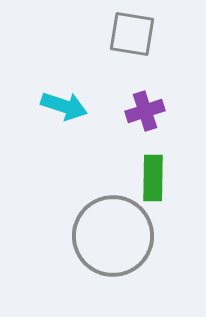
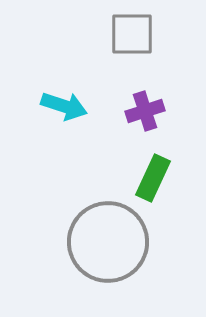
gray square: rotated 9 degrees counterclockwise
green rectangle: rotated 24 degrees clockwise
gray circle: moved 5 px left, 6 px down
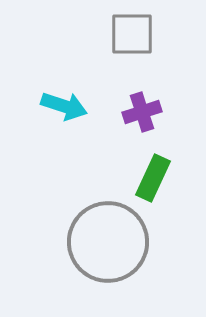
purple cross: moved 3 px left, 1 px down
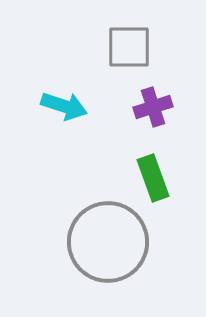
gray square: moved 3 px left, 13 px down
purple cross: moved 11 px right, 5 px up
green rectangle: rotated 45 degrees counterclockwise
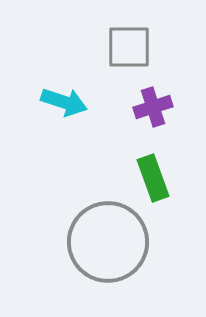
cyan arrow: moved 4 px up
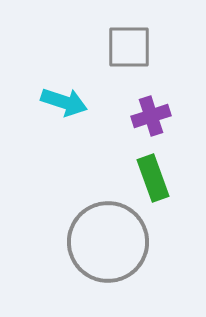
purple cross: moved 2 px left, 9 px down
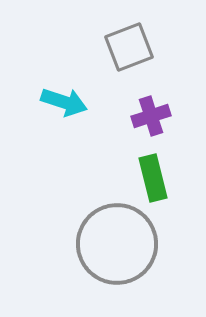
gray square: rotated 21 degrees counterclockwise
green rectangle: rotated 6 degrees clockwise
gray circle: moved 9 px right, 2 px down
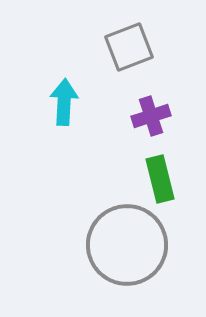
cyan arrow: rotated 105 degrees counterclockwise
green rectangle: moved 7 px right, 1 px down
gray circle: moved 10 px right, 1 px down
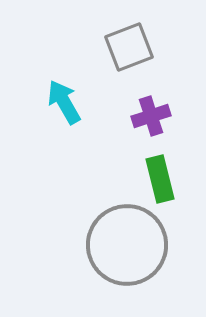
cyan arrow: rotated 33 degrees counterclockwise
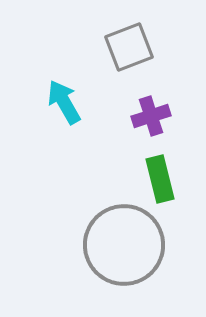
gray circle: moved 3 px left
